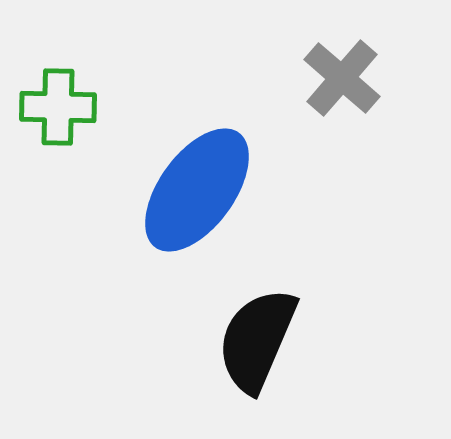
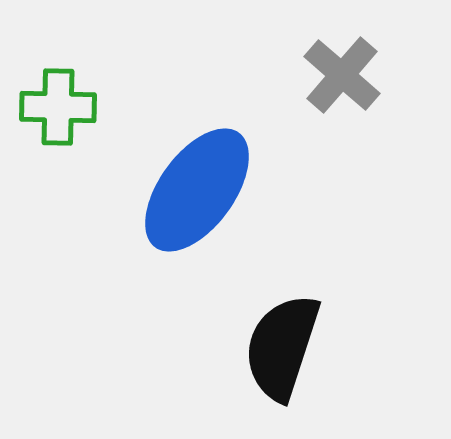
gray cross: moved 3 px up
black semicircle: moved 25 px right, 7 px down; rotated 5 degrees counterclockwise
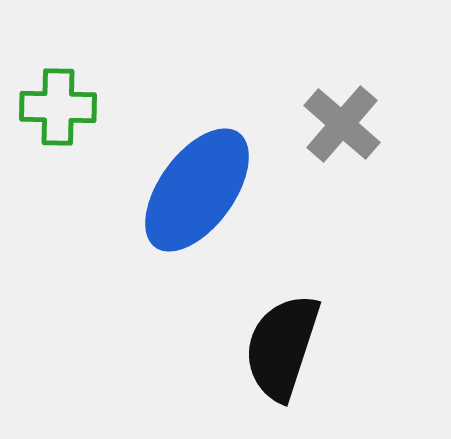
gray cross: moved 49 px down
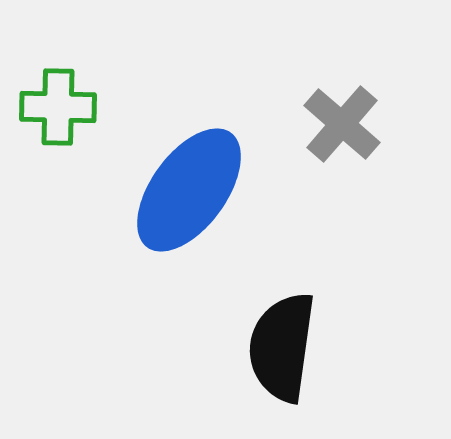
blue ellipse: moved 8 px left
black semicircle: rotated 10 degrees counterclockwise
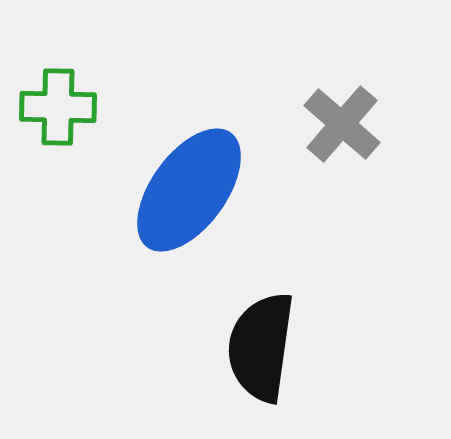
black semicircle: moved 21 px left
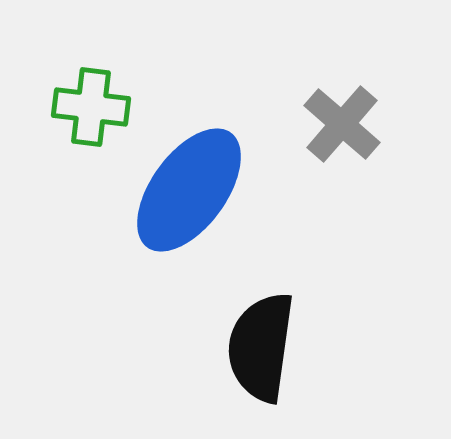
green cross: moved 33 px right; rotated 6 degrees clockwise
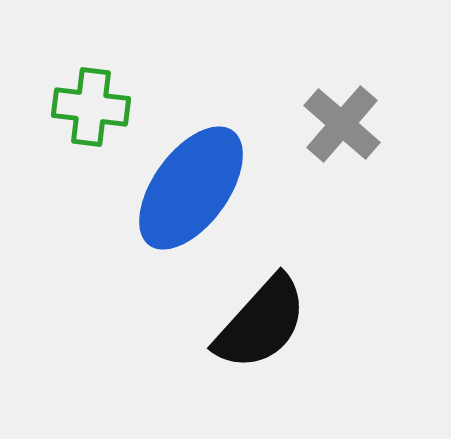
blue ellipse: moved 2 px right, 2 px up
black semicircle: moved 24 px up; rotated 146 degrees counterclockwise
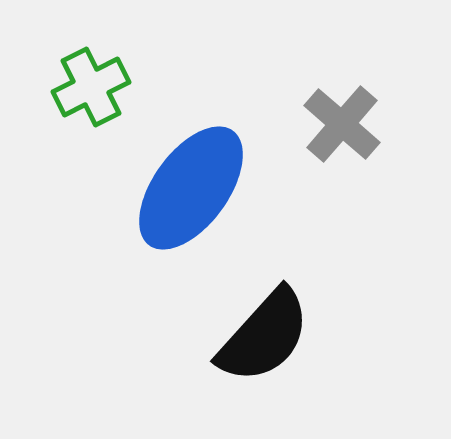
green cross: moved 20 px up; rotated 34 degrees counterclockwise
black semicircle: moved 3 px right, 13 px down
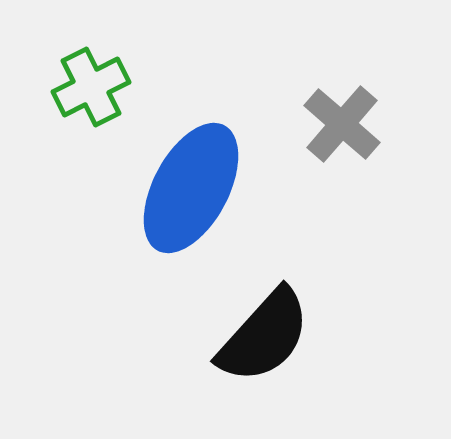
blue ellipse: rotated 8 degrees counterclockwise
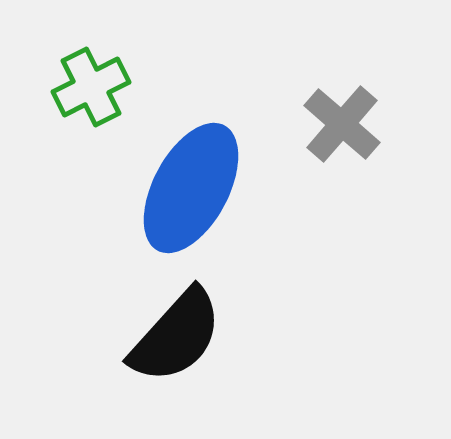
black semicircle: moved 88 px left
